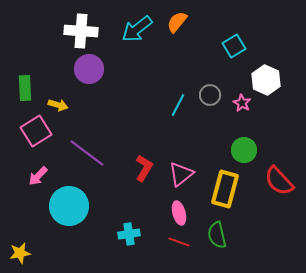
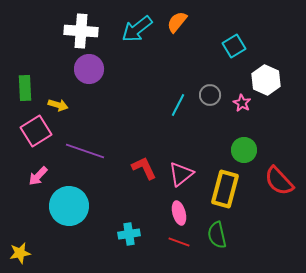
purple line: moved 2 px left, 2 px up; rotated 18 degrees counterclockwise
red L-shape: rotated 56 degrees counterclockwise
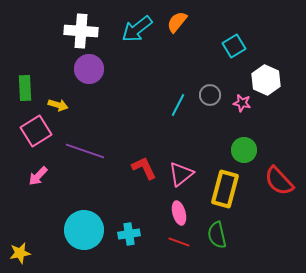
pink star: rotated 18 degrees counterclockwise
cyan circle: moved 15 px right, 24 px down
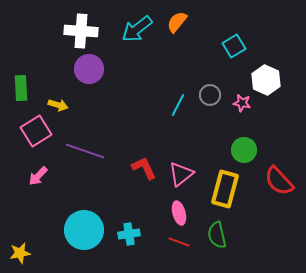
green rectangle: moved 4 px left
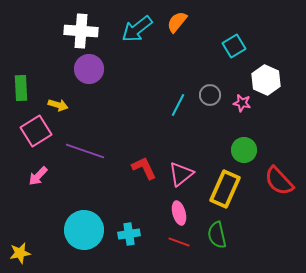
yellow rectangle: rotated 9 degrees clockwise
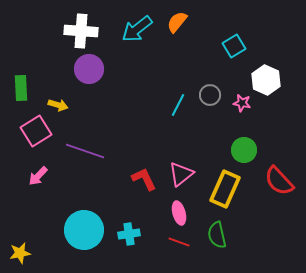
red L-shape: moved 11 px down
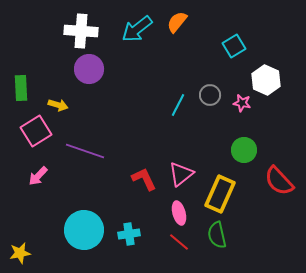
yellow rectangle: moved 5 px left, 5 px down
red line: rotated 20 degrees clockwise
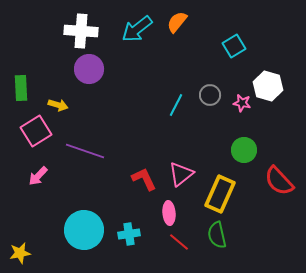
white hexagon: moved 2 px right, 6 px down; rotated 8 degrees counterclockwise
cyan line: moved 2 px left
pink ellipse: moved 10 px left; rotated 10 degrees clockwise
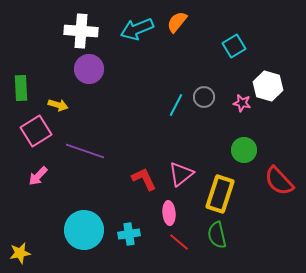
cyan arrow: rotated 16 degrees clockwise
gray circle: moved 6 px left, 2 px down
yellow rectangle: rotated 6 degrees counterclockwise
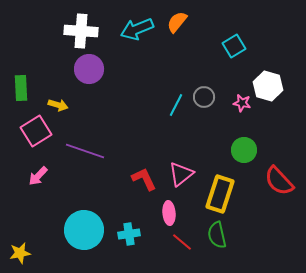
red line: moved 3 px right
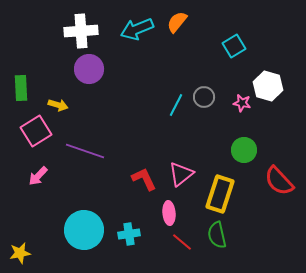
white cross: rotated 8 degrees counterclockwise
